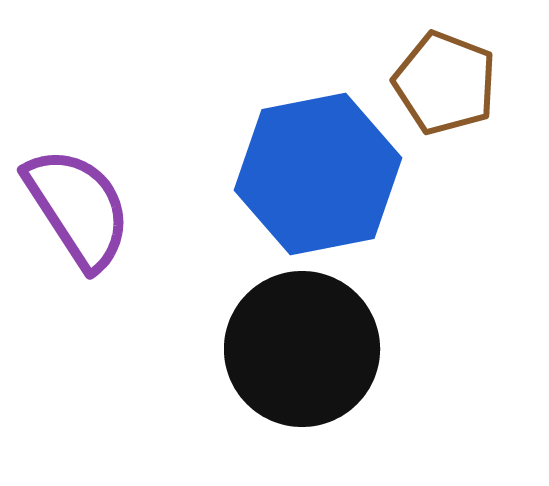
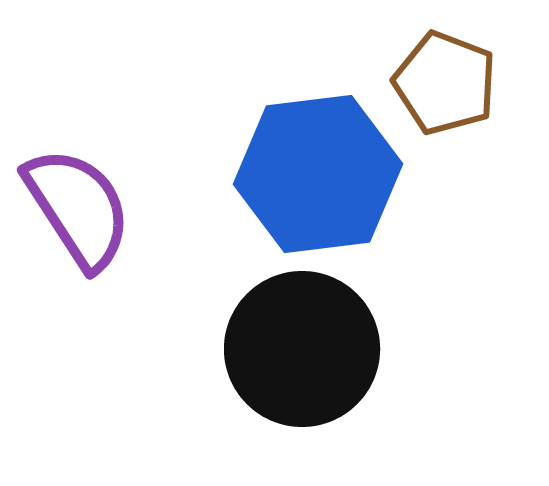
blue hexagon: rotated 4 degrees clockwise
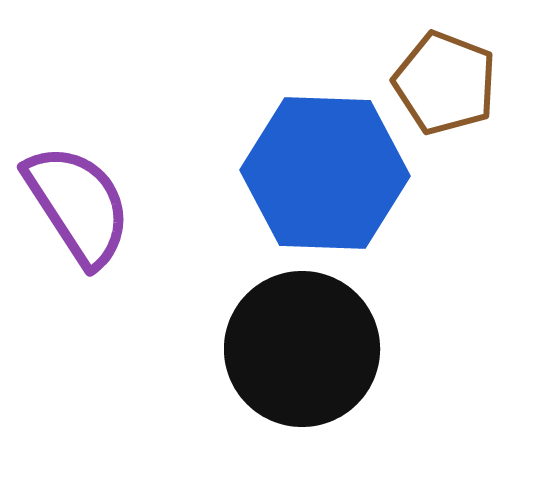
blue hexagon: moved 7 px right, 1 px up; rotated 9 degrees clockwise
purple semicircle: moved 3 px up
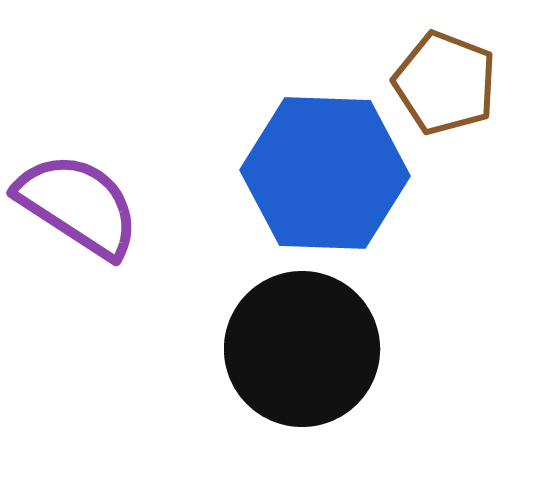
purple semicircle: rotated 24 degrees counterclockwise
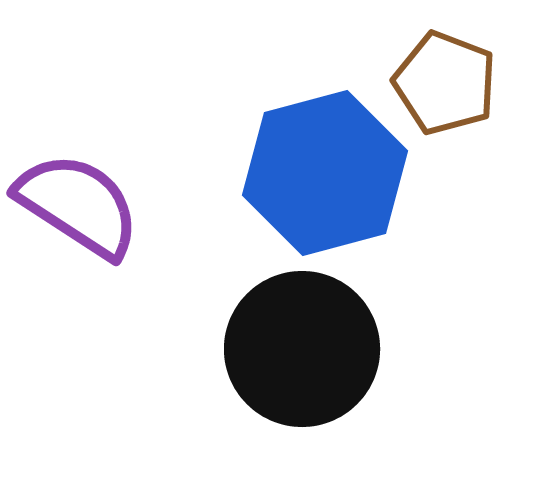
blue hexagon: rotated 17 degrees counterclockwise
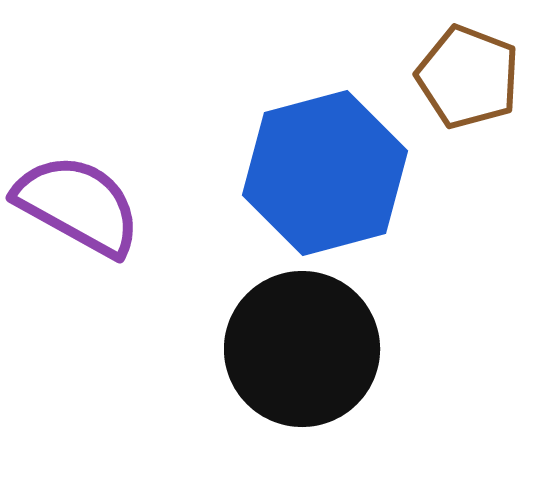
brown pentagon: moved 23 px right, 6 px up
purple semicircle: rotated 4 degrees counterclockwise
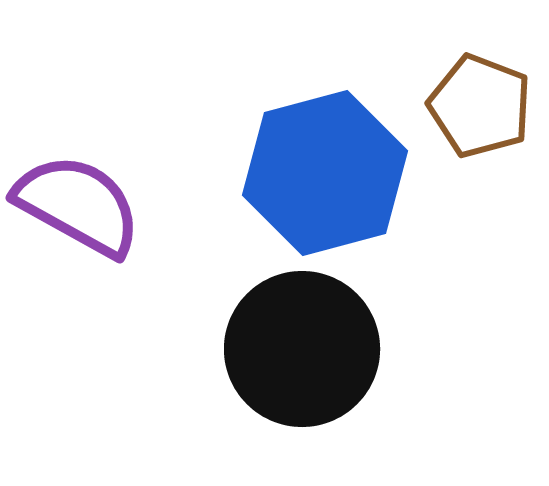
brown pentagon: moved 12 px right, 29 px down
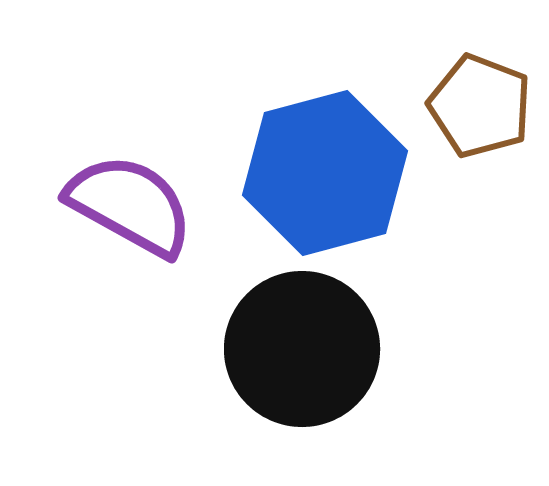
purple semicircle: moved 52 px right
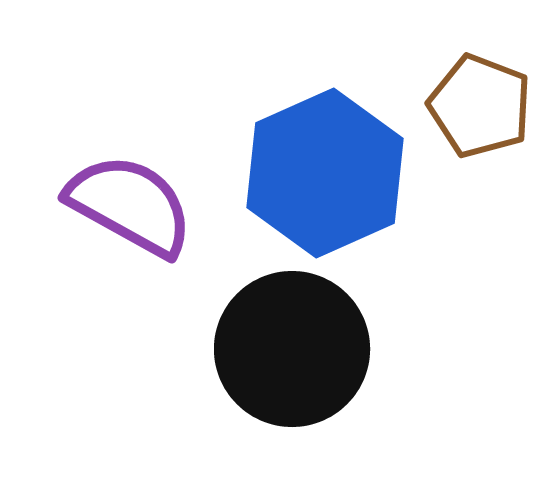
blue hexagon: rotated 9 degrees counterclockwise
black circle: moved 10 px left
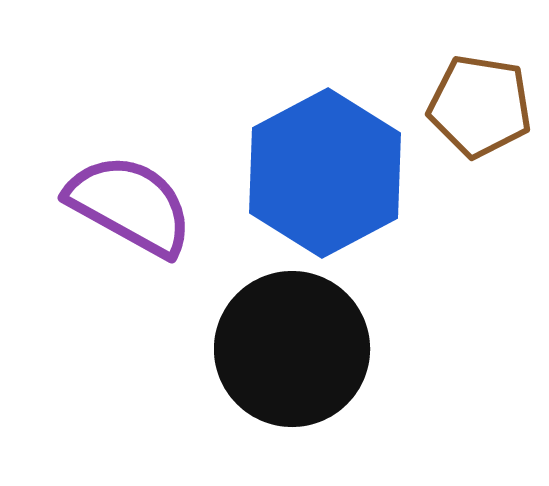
brown pentagon: rotated 12 degrees counterclockwise
blue hexagon: rotated 4 degrees counterclockwise
